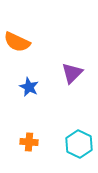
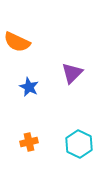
orange cross: rotated 18 degrees counterclockwise
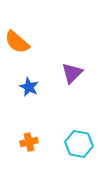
orange semicircle: rotated 16 degrees clockwise
cyan hexagon: rotated 16 degrees counterclockwise
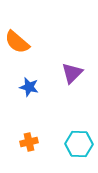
blue star: rotated 12 degrees counterclockwise
cyan hexagon: rotated 8 degrees counterclockwise
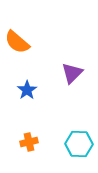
blue star: moved 2 px left, 3 px down; rotated 24 degrees clockwise
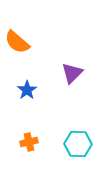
cyan hexagon: moved 1 px left
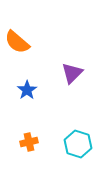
cyan hexagon: rotated 16 degrees clockwise
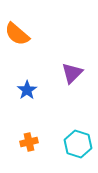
orange semicircle: moved 8 px up
